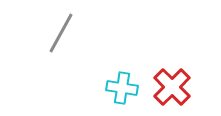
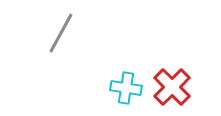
cyan cross: moved 4 px right
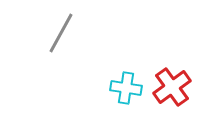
red cross: rotated 9 degrees clockwise
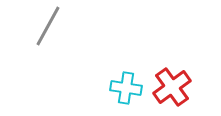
gray line: moved 13 px left, 7 px up
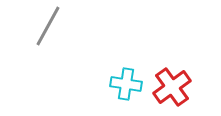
cyan cross: moved 4 px up
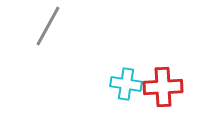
red cross: moved 9 px left; rotated 33 degrees clockwise
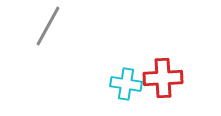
red cross: moved 9 px up
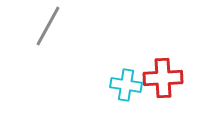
cyan cross: moved 1 px down
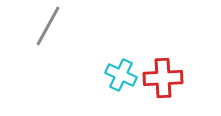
cyan cross: moved 5 px left, 10 px up; rotated 16 degrees clockwise
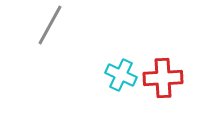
gray line: moved 2 px right, 1 px up
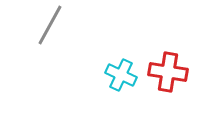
red cross: moved 5 px right, 6 px up; rotated 12 degrees clockwise
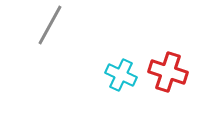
red cross: rotated 9 degrees clockwise
